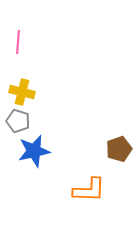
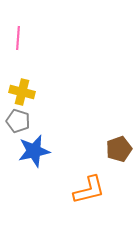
pink line: moved 4 px up
orange L-shape: rotated 16 degrees counterclockwise
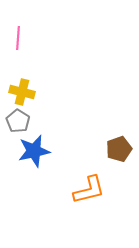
gray pentagon: rotated 15 degrees clockwise
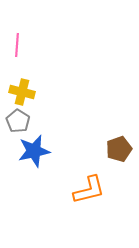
pink line: moved 1 px left, 7 px down
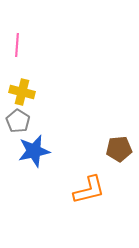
brown pentagon: rotated 15 degrees clockwise
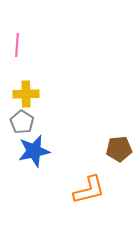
yellow cross: moved 4 px right, 2 px down; rotated 15 degrees counterclockwise
gray pentagon: moved 4 px right, 1 px down
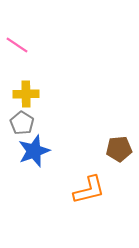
pink line: rotated 60 degrees counterclockwise
gray pentagon: moved 1 px down
blue star: rotated 8 degrees counterclockwise
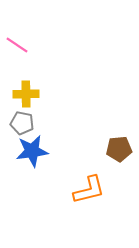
gray pentagon: rotated 20 degrees counterclockwise
blue star: moved 2 px left; rotated 12 degrees clockwise
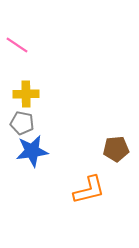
brown pentagon: moved 3 px left
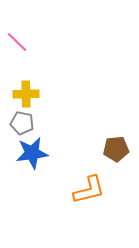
pink line: moved 3 px up; rotated 10 degrees clockwise
blue star: moved 2 px down
